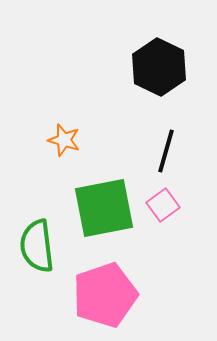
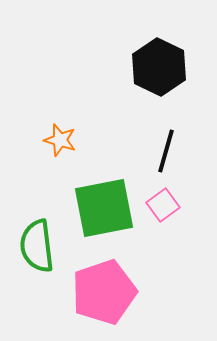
orange star: moved 4 px left
pink pentagon: moved 1 px left, 3 px up
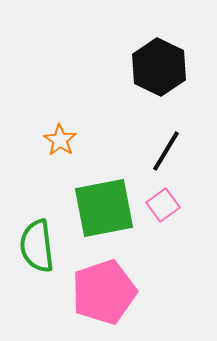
orange star: rotated 16 degrees clockwise
black line: rotated 15 degrees clockwise
